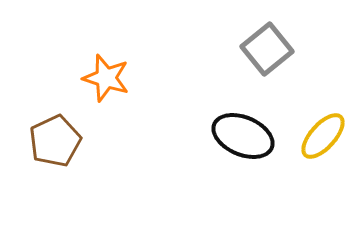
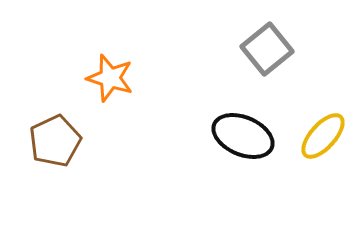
orange star: moved 4 px right
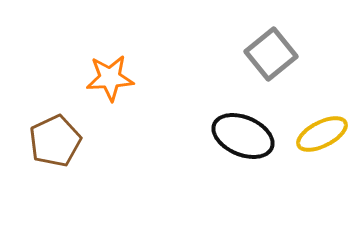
gray square: moved 4 px right, 5 px down
orange star: rotated 21 degrees counterclockwise
yellow ellipse: moved 1 px left, 2 px up; rotated 21 degrees clockwise
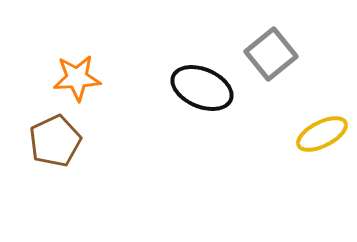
orange star: moved 33 px left
black ellipse: moved 41 px left, 48 px up
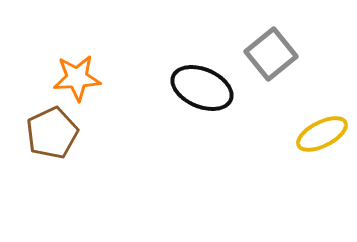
brown pentagon: moved 3 px left, 8 px up
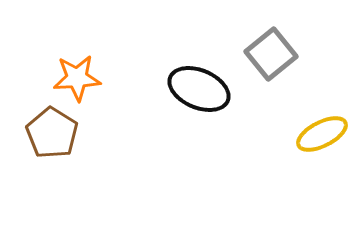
black ellipse: moved 3 px left, 1 px down
brown pentagon: rotated 15 degrees counterclockwise
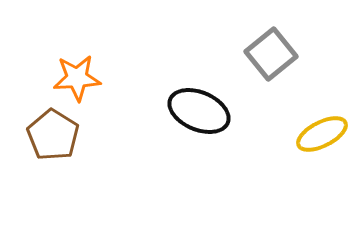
black ellipse: moved 22 px down
brown pentagon: moved 1 px right, 2 px down
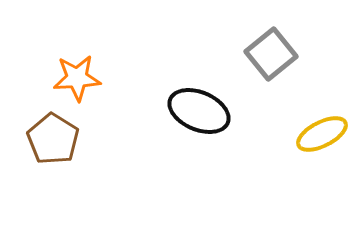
brown pentagon: moved 4 px down
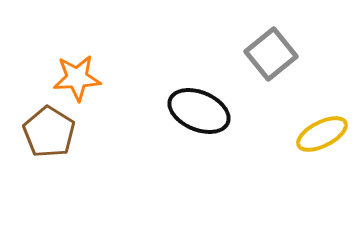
brown pentagon: moved 4 px left, 7 px up
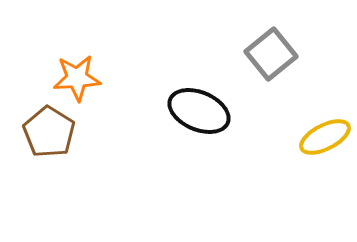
yellow ellipse: moved 3 px right, 3 px down
